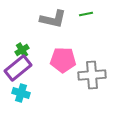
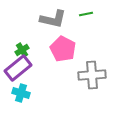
pink pentagon: moved 11 px up; rotated 25 degrees clockwise
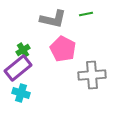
green cross: moved 1 px right
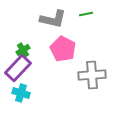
purple rectangle: rotated 8 degrees counterclockwise
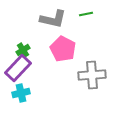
cyan cross: rotated 30 degrees counterclockwise
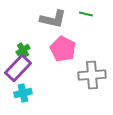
green line: rotated 24 degrees clockwise
cyan cross: moved 2 px right
